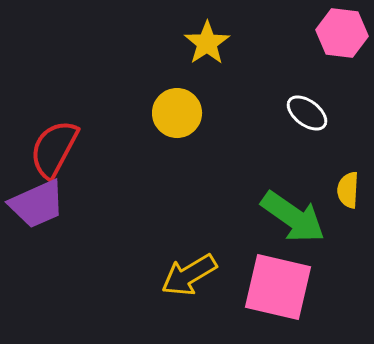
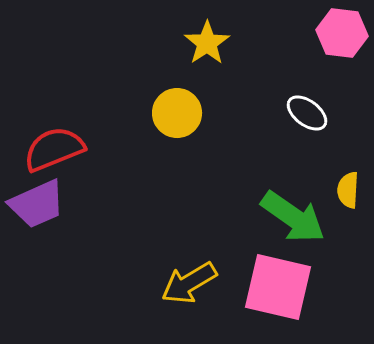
red semicircle: rotated 40 degrees clockwise
yellow arrow: moved 8 px down
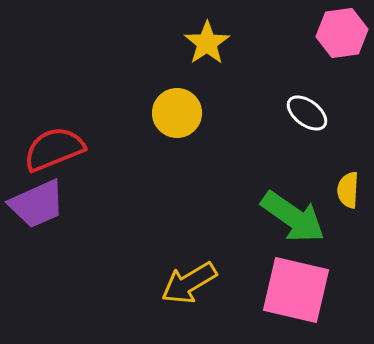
pink hexagon: rotated 15 degrees counterclockwise
pink square: moved 18 px right, 3 px down
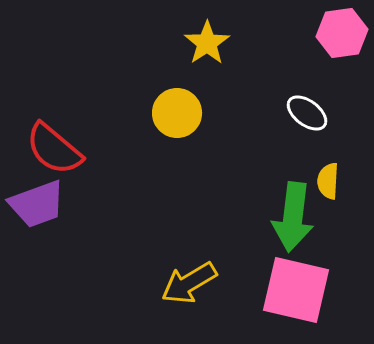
red semicircle: rotated 118 degrees counterclockwise
yellow semicircle: moved 20 px left, 9 px up
purple trapezoid: rotated 4 degrees clockwise
green arrow: rotated 62 degrees clockwise
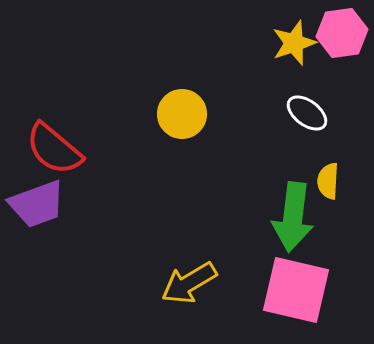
yellow star: moved 87 px right; rotated 15 degrees clockwise
yellow circle: moved 5 px right, 1 px down
